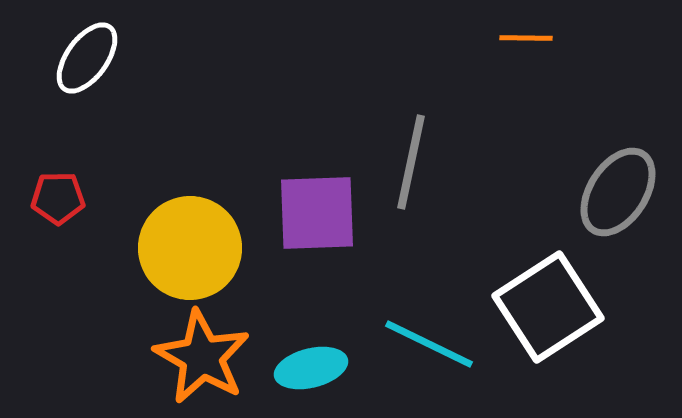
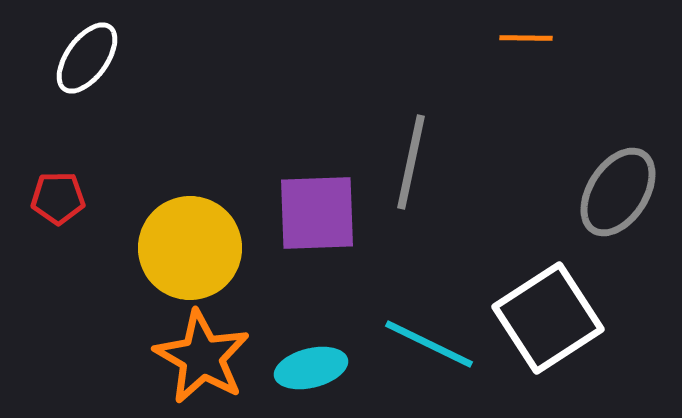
white square: moved 11 px down
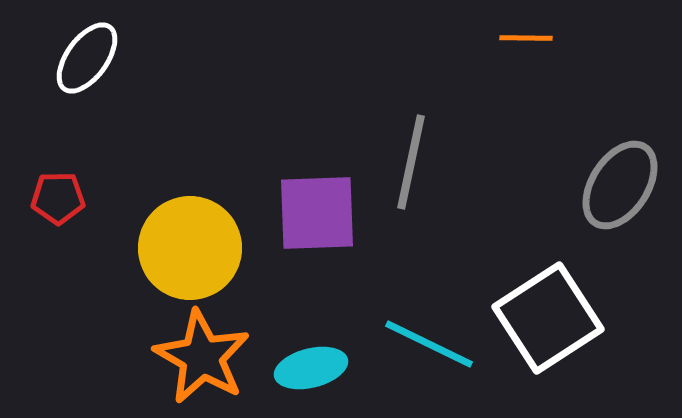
gray ellipse: moved 2 px right, 7 px up
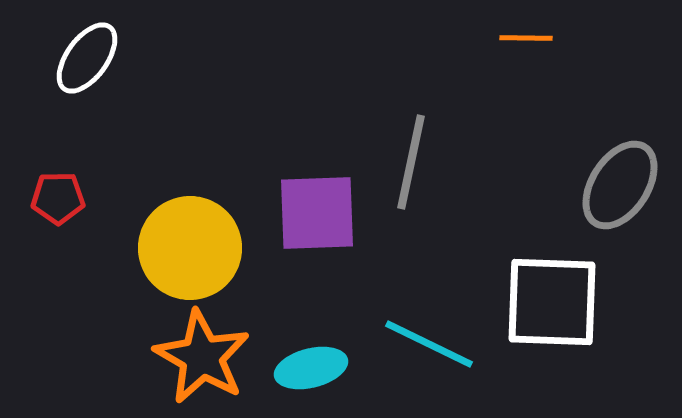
white square: moved 4 px right, 16 px up; rotated 35 degrees clockwise
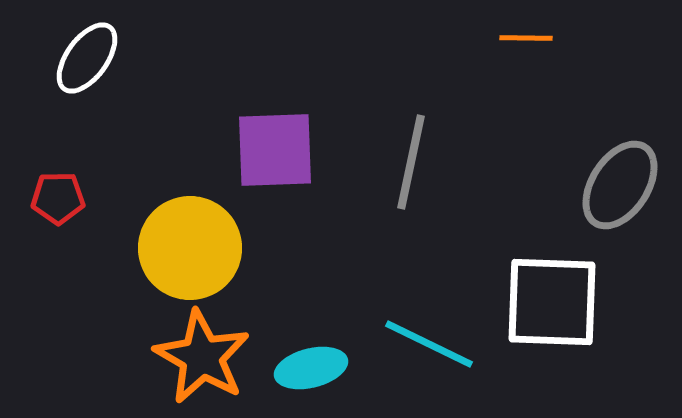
purple square: moved 42 px left, 63 px up
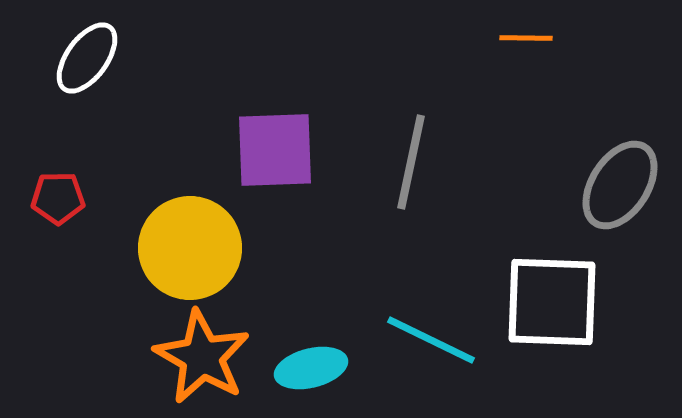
cyan line: moved 2 px right, 4 px up
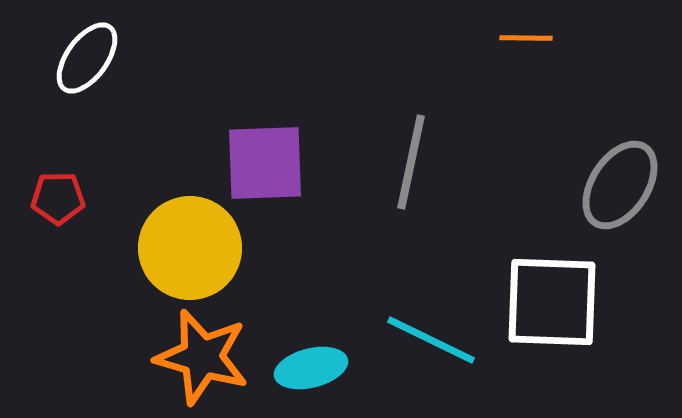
purple square: moved 10 px left, 13 px down
orange star: rotated 14 degrees counterclockwise
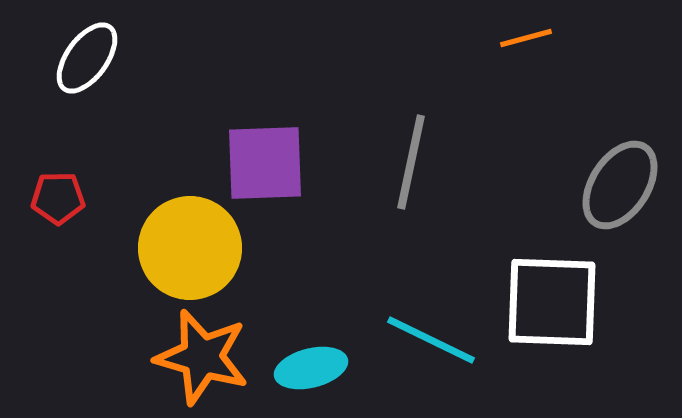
orange line: rotated 16 degrees counterclockwise
